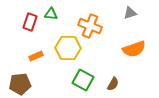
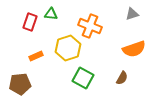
gray triangle: moved 2 px right, 1 px down
yellow hexagon: rotated 20 degrees counterclockwise
green square: moved 2 px up
brown semicircle: moved 9 px right, 6 px up
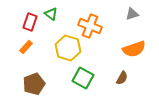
green triangle: rotated 32 degrees clockwise
yellow hexagon: rotated 25 degrees counterclockwise
orange rectangle: moved 10 px left, 9 px up; rotated 24 degrees counterclockwise
brown pentagon: moved 14 px right; rotated 15 degrees counterclockwise
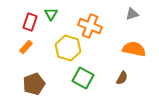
green triangle: rotated 24 degrees clockwise
orange semicircle: rotated 150 degrees counterclockwise
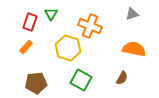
green square: moved 2 px left, 2 px down
brown pentagon: moved 2 px right, 1 px up; rotated 15 degrees clockwise
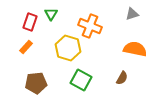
orange semicircle: moved 1 px right
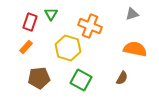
brown pentagon: moved 3 px right, 5 px up
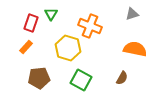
red rectangle: moved 1 px right, 1 px down
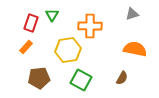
green triangle: moved 1 px right, 1 px down
orange cross: rotated 20 degrees counterclockwise
yellow hexagon: moved 2 px down; rotated 25 degrees counterclockwise
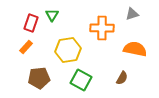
orange cross: moved 12 px right, 2 px down
